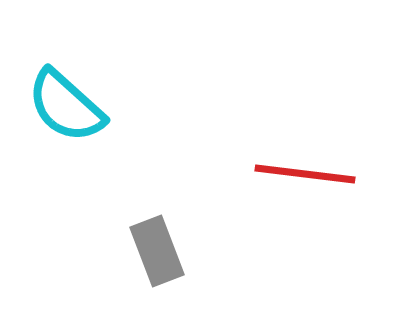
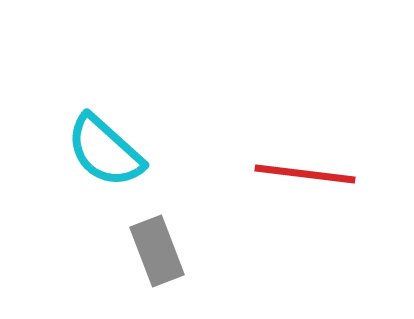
cyan semicircle: moved 39 px right, 45 px down
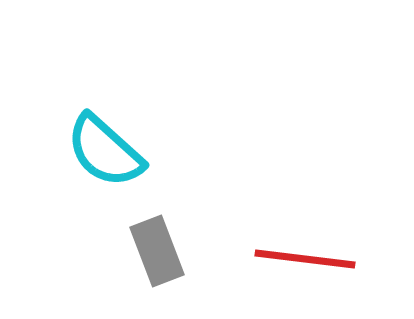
red line: moved 85 px down
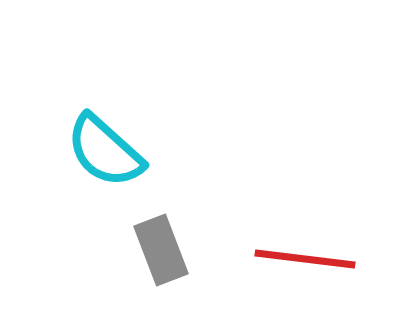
gray rectangle: moved 4 px right, 1 px up
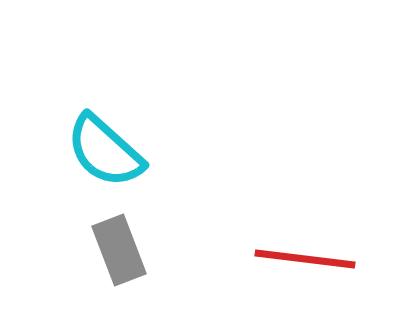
gray rectangle: moved 42 px left
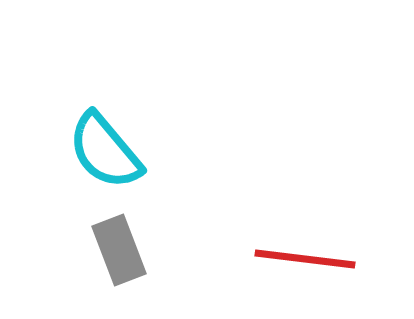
cyan semicircle: rotated 8 degrees clockwise
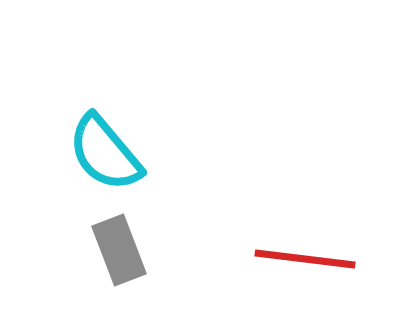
cyan semicircle: moved 2 px down
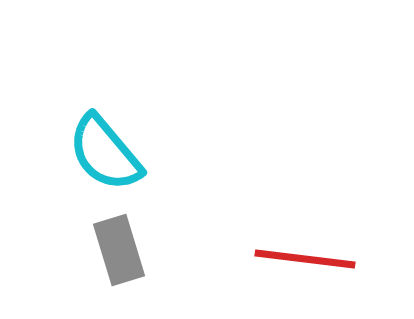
gray rectangle: rotated 4 degrees clockwise
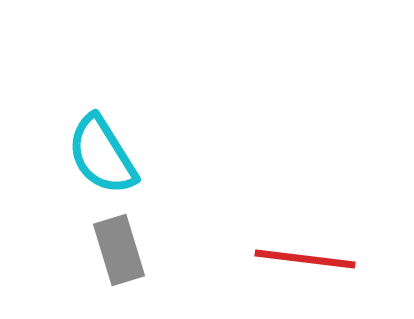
cyan semicircle: moved 3 px left, 2 px down; rotated 8 degrees clockwise
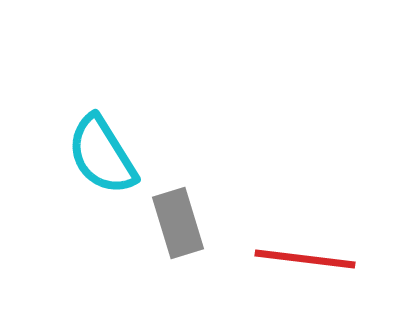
gray rectangle: moved 59 px right, 27 px up
